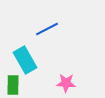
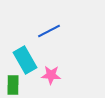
blue line: moved 2 px right, 2 px down
pink star: moved 15 px left, 8 px up
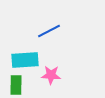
cyan rectangle: rotated 64 degrees counterclockwise
green rectangle: moved 3 px right
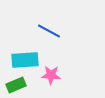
blue line: rotated 55 degrees clockwise
green rectangle: rotated 66 degrees clockwise
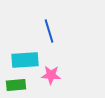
blue line: rotated 45 degrees clockwise
green rectangle: rotated 18 degrees clockwise
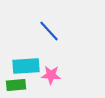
blue line: rotated 25 degrees counterclockwise
cyan rectangle: moved 1 px right, 6 px down
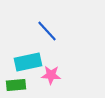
blue line: moved 2 px left
cyan rectangle: moved 2 px right, 4 px up; rotated 8 degrees counterclockwise
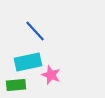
blue line: moved 12 px left
pink star: rotated 18 degrees clockwise
